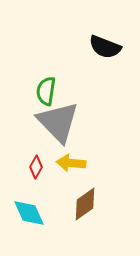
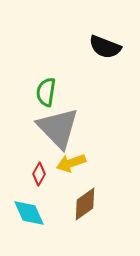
green semicircle: moved 1 px down
gray triangle: moved 6 px down
yellow arrow: rotated 24 degrees counterclockwise
red diamond: moved 3 px right, 7 px down
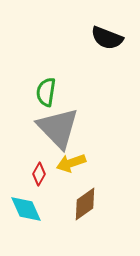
black semicircle: moved 2 px right, 9 px up
cyan diamond: moved 3 px left, 4 px up
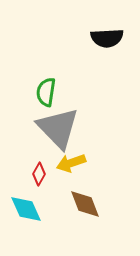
black semicircle: rotated 24 degrees counterclockwise
brown diamond: rotated 76 degrees counterclockwise
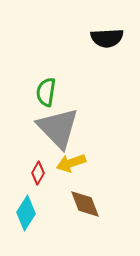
red diamond: moved 1 px left, 1 px up
cyan diamond: moved 4 px down; rotated 56 degrees clockwise
